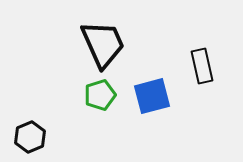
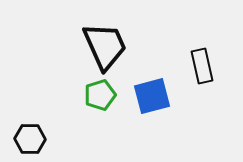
black trapezoid: moved 2 px right, 2 px down
black hexagon: moved 2 px down; rotated 24 degrees clockwise
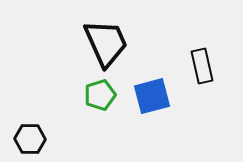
black trapezoid: moved 1 px right, 3 px up
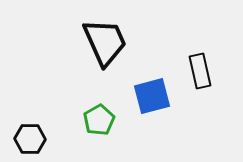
black trapezoid: moved 1 px left, 1 px up
black rectangle: moved 2 px left, 5 px down
green pentagon: moved 1 px left, 25 px down; rotated 12 degrees counterclockwise
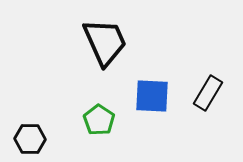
black rectangle: moved 8 px right, 22 px down; rotated 44 degrees clockwise
blue square: rotated 18 degrees clockwise
green pentagon: rotated 8 degrees counterclockwise
